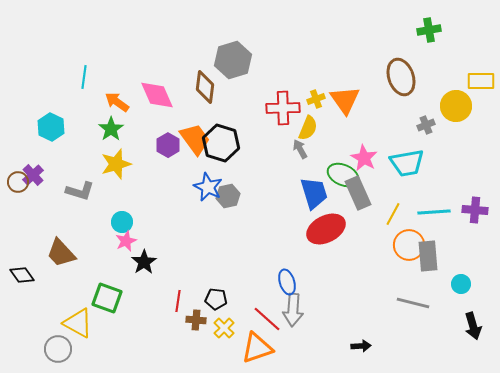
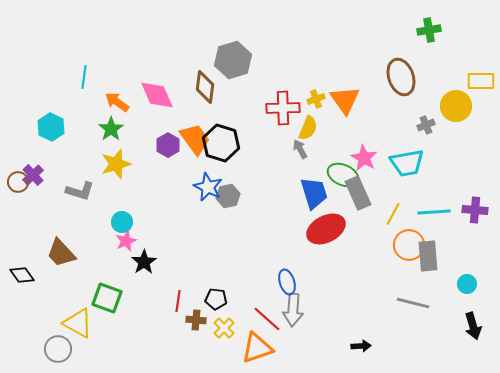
cyan circle at (461, 284): moved 6 px right
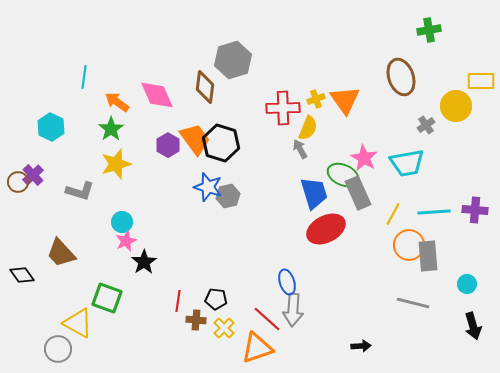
gray cross at (426, 125): rotated 12 degrees counterclockwise
blue star at (208, 187): rotated 8 degrees counterclockwise
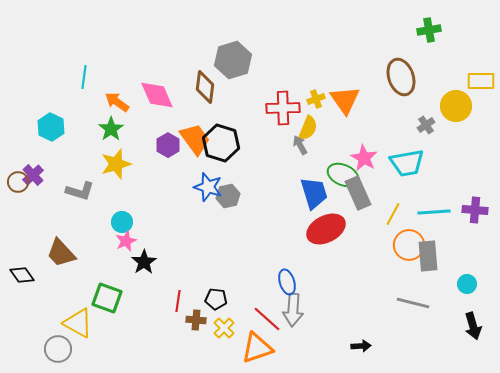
gray arrow at (300, 149): moved 4 px up
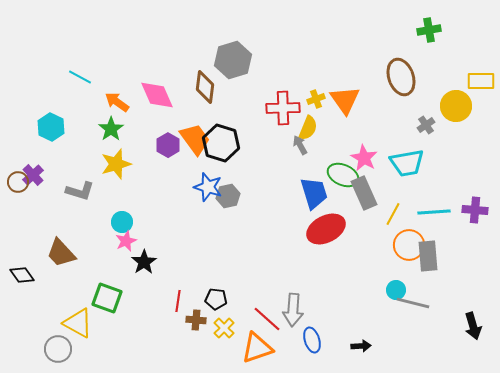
cyan line at (84, 77): moved 4 px left; rotated 70 degrees counterclockwise
gray rectangle at (358, 193): moved 6 px right
blue ellipse at (287, 282): moved 25 px right, 58 px down
cyan circle at (467, 284): moved 71 px left, 6 px down
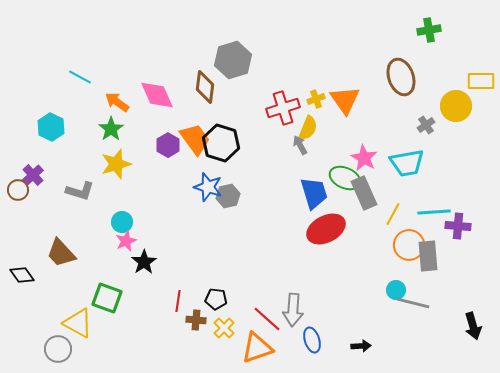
red cross at (283, 108): rotated 16 degrees counterclockwise
green ellipse at (343, 175): moved 2 px right, 3 px down
brown circle at (18, 182): moved 8 px down
purple cross at (475, 210): moved 17 px left, 16 px down
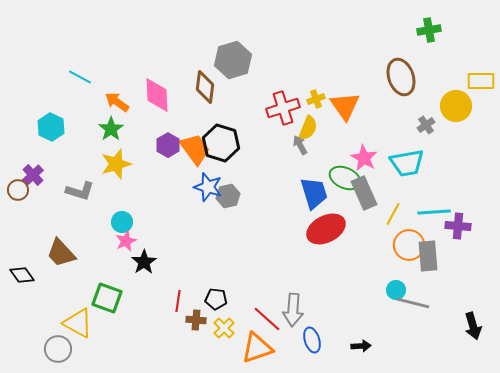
pink diamond at (157, 95): rotated 21 degrees clockwise
orange triangle at (345, 100): moved 6 px down
orange trapezoid at (195, 139): moved 10 px down
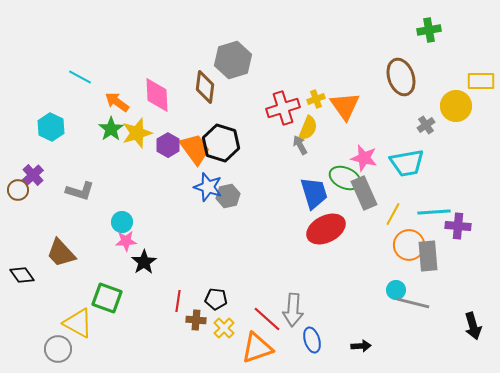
pink star at (364, 158): rotated 16 degrees counterclockwise
yellow star at (116, 164): moved 21 px right, 31 px up
pink star at (126, 241): rotated 20 degrees clockwise
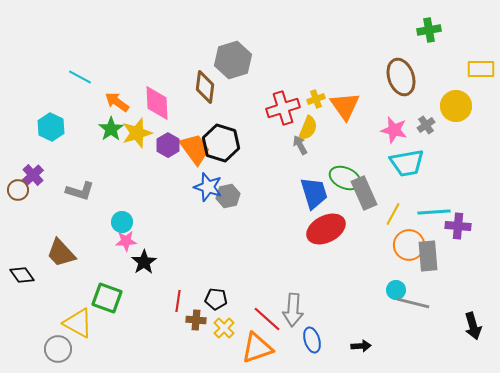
yellow rectangle at (481, 81): moved 12 px up
pink diamond at (157, 95): moved 8 px down
pink star at (364, 158): moved 30 px right, 28 px up
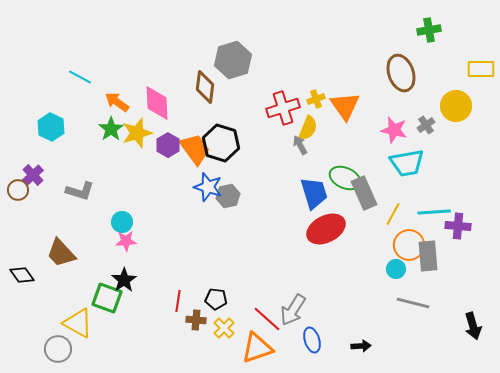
brown ellipse at (401, 77): moved 4 px up
black star at (144, 262): moved 20 px left, 18 px down
cyan circle at (396, 290): moved 21 px up
gray arrow at (293, 310): rotated 28 degrees clockwise
